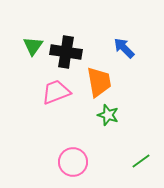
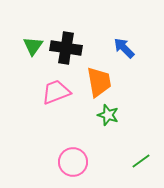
black cross: moved 4 px up
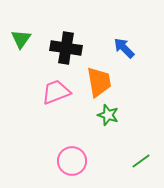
green triangle: moved 12 px left, 7 px up
pink circle: moved 1 px left, 1 px up
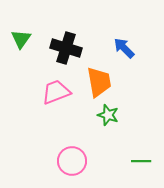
black cross: rotated 8 degrees clockwise
green line: rotated 36 degrees clockwise
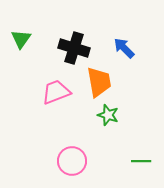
black cross: moved 8 px right
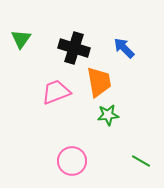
green star: rotated 25 degrees counterclockwise
green line: rotated 30 degrees clockwise
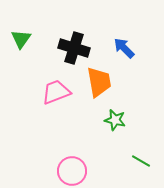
green star: moved 7 px right, 5 px down; rotated 20 degrees clockwise
pink circle: moved 10 px down
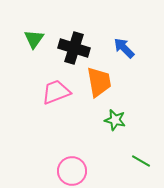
green triangle: moved 13 px right
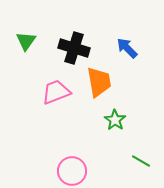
green triangle: moved 8 px left, 2 px down
blue arrow: moved 3 px right
green star: rotated 20 degrees clockwise
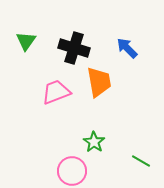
green star: moved 21 px left, 22 px down
